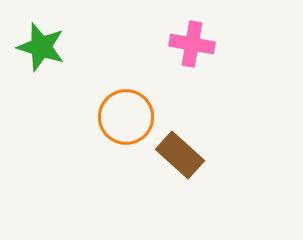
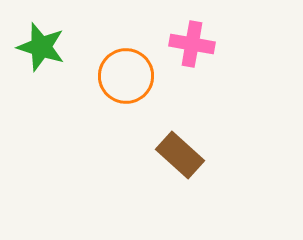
orange circle: moved 41 px up
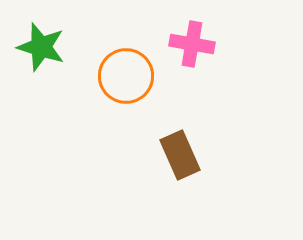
brown rectangle: rotated 24 degrees clockwise
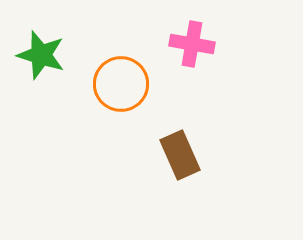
green star: moved 8 px down
orange circle: moved 5 px left, 8 px down
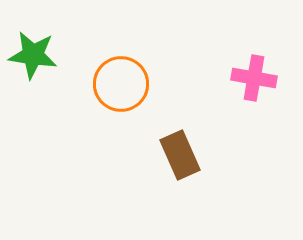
pink cross: moved 62 px right, 34 px down
green star: moved 8 px left; rotated 9 degrees counterclockwise
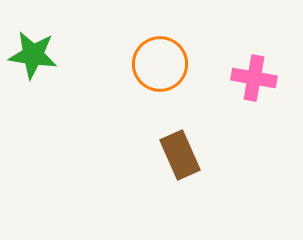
orange circle: moved 39 px right, 20 px up
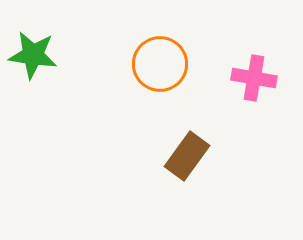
brown rectangle: moved 7 px right, 1 px down; rotated 60 degrees clockwise
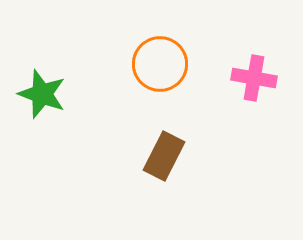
green star: moved 9 px right, 39 px down; rotated 12 degrees clockwise
brown rectangle: moved 23 px left; rotated 9 degrees counterclockwise
